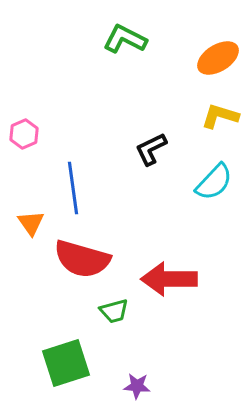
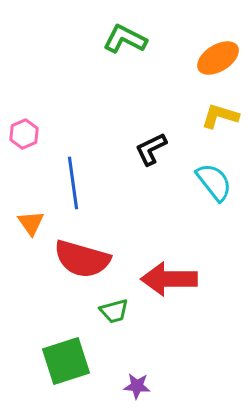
cyan semicircle: rotated 81 degrees counterclockwise
blue line: moved 5 px up
green square: moved 2 px up
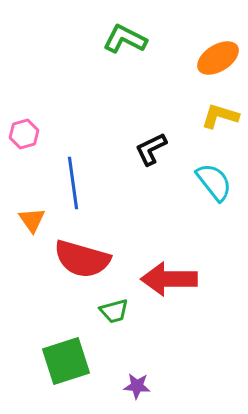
pink hexagon: rotated 8 degrees clockwise
orange triangle: moved 1 px right, 3 px up
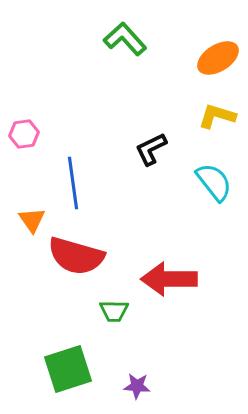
green L-shape: rotated 21 degrees clockwise
yellow L-shape: moved 3 px left
pink hexagon: rotated 8 degrees clockwise
red semicircle: moved 6 px left, 3 px up
green trapezoid: rotated 16 degrees clockwise
green square: moved 2 px right, 8 px down
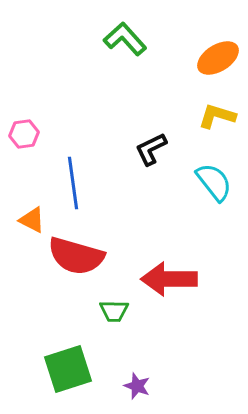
orange triangle: rotated 28 degrees counterclockwise
purple star: rotated 16 degrees clockwise
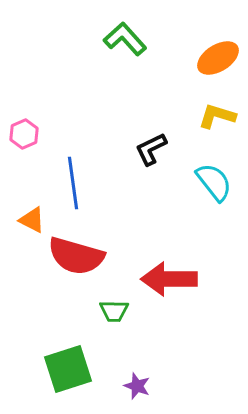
pink hexagon: rotated 16 degrees counterclockwise
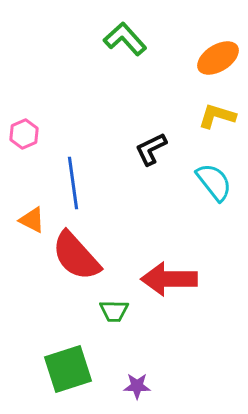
red semicircle: rotated 32 degrees clockwise
purple star: rotated 20 degrees counterclockwise
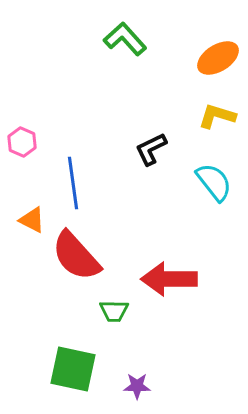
pink hexagon: moved 2 px left, 8 px down; rotated 12 degrees counterclockwise
green square: moved 5 px right; rotated 30 degrees clockwise
